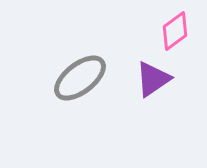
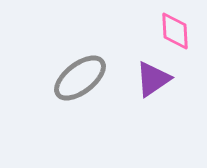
pink diamond: rotated 57 degrees counterclockwise
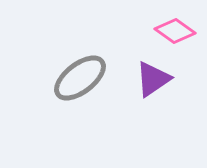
pink diamond: rotated 51 degrees counterclockwise
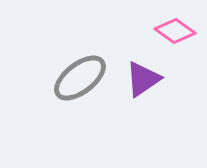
purple triangle: moved 10 px left
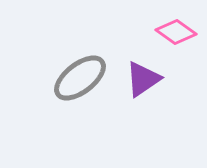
pink diamond: moved 1 px right, 1 px down
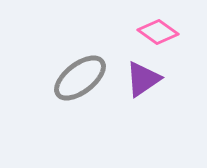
pink diamond: moved 18 px left
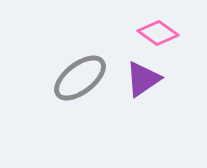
pink diamond: moved 1 px down
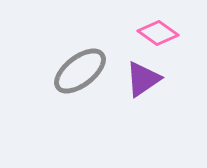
gray ellipse: moved 7 px up
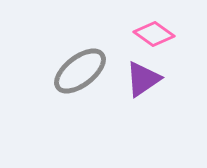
pink diamond: moved 4 px left, 1 px down
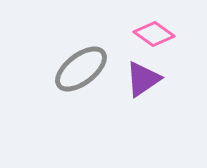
gray ellipse: moved 1 px right, 2 px up
